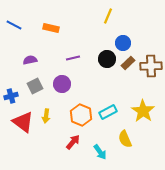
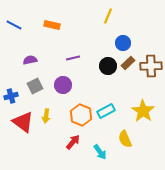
orange rectangle: moved 1 px right, 3 px up
black circle: moved 1 px right, 7 px down
purple circle: moved 1 px right, 1 px down
cyan rectangle: moved 2 px left, 1 px up
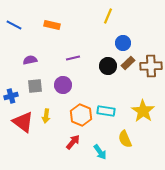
gray square: rotated 21 degrees clockwise
cyan rectangle: rotated 36 degrees clockwise
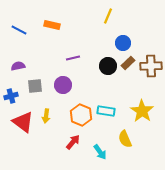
blue line: moved 5 px right, 5 px down
purple semicircle: moved 12 px left, 6 px down
yellow star: moved 1 px left
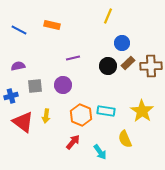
blue circle: moved 1 px left
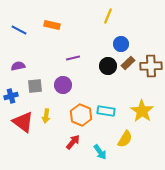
blue circle: moved 1 px left, 1 px down
yellow semicircle: rotated 126 degrees counterclockwise
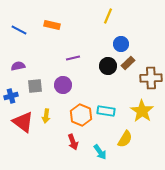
brown cross: moved 12 px down
red arrow: rotated 119 degrees clockwise
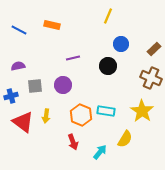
brown rectangle: moved 26 px right, 14 px up
brown cross: rotated 25 degrees clockwise
cyan arrow: rotated 105 degrees counterclockwise
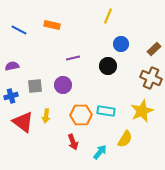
purple semicircle: moved 6 px left
yellow star: rotated 15 degrees clockwise
orange hexagon: rotated 25 degrees counterclockwise
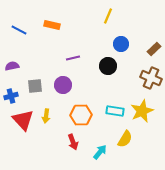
cyan rectangle: moved 9 px right
red triangle: moved 2 px up; rotated 10 degrees clockwise
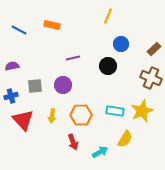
yellow arrow: moved 6 px right
cyan arrow: rotated 21 degrees clockwise
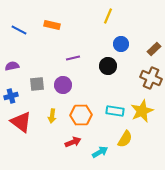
gray square: moved 2 px right, 2 px up
red triangle: moved 2 px left, 2 px down; rotated 10 degrees counterclockwise
red arrow: rotated 91 degrees counterclockwise
